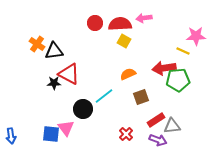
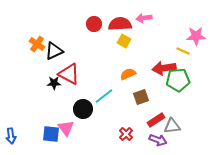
red circle: moved 1 px left, 1 px down
black triangle: rotated 18 degrees counterclockwise
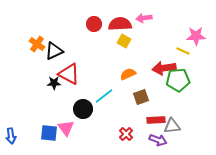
red rectangle: rotated 30 degrees clockwise
blue square: moved 2 px left, 1 px up
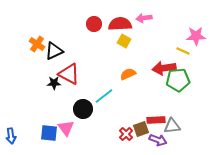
brown square: moved 32 px down
